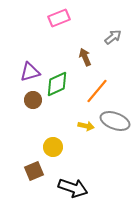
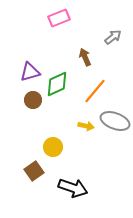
orange line: moved 2 px left
brown square: rotated 12 degrees counterclockwise
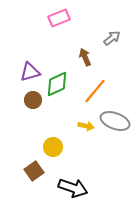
gray arrow: moved 1 px left, 1 px down
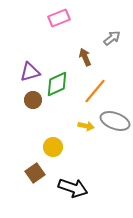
brown square: moved 1 px right, 2 px down
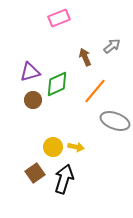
gray arrow: moved 8 px down
yellow arrow: moved 10 px left, 21 px down
black arrow: moved 9 px left, 9 px up; rotated 92 degrees counterclockwise
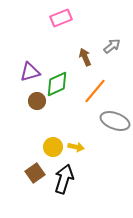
pink rectangle: moved 2 px right
brown circle: moved 4 px right, 1 px down
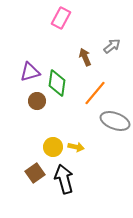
pink rectangle: rotated 40 degrees counterclockwise
green diamond: moved 1 px up; rotated 56 degrees counterclockwise
orange line: moved 2 px down
black arrow: rotated 32 degrees counterclockwise
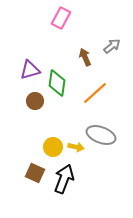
purple triangle: moved 2 px up
orange line: rotated 8 degrees clockwise
brown circle: moved 2 px left
gray ellipse: moved 14 px left, 14 px down
brown square: rotated 30 degrees counterclockwise
black arrow: rotated 36 degrees clockwise
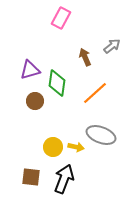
brown square: moved 4 px left, 4 px down; rotated 18 degrees counterclockwise
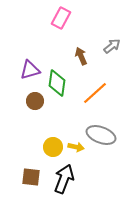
brown arrow: moved 4 px left, 1 px up
